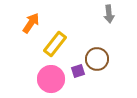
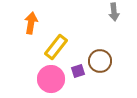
gray arrow: moved 5 px right, 2 px up
orange arrow: rotated 25 degrees counterclockwise
yellow rectangle: moved 1 px right, 3 px down
brown circle: moved 3 px right, 2 px down
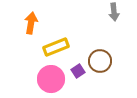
yellow rectangle: rotated 30 degrees clockwise
purple square: rotated 16 degrees counterclockwise
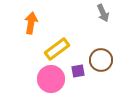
gray arrow: moved 11 px left, 1 px down; rotated 18 degrees counterclockwise
yellow rectangle: moved 1 px right, 2 px down; rotated 15 degrees counterclockwise
brown circle: moved 1 px right, 1 px up
purple square: rotated 24 degrees clockwise
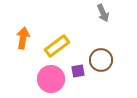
orange arrow: moved 8 px left, 15 px down
yellow rectangle: moved 3 px up
